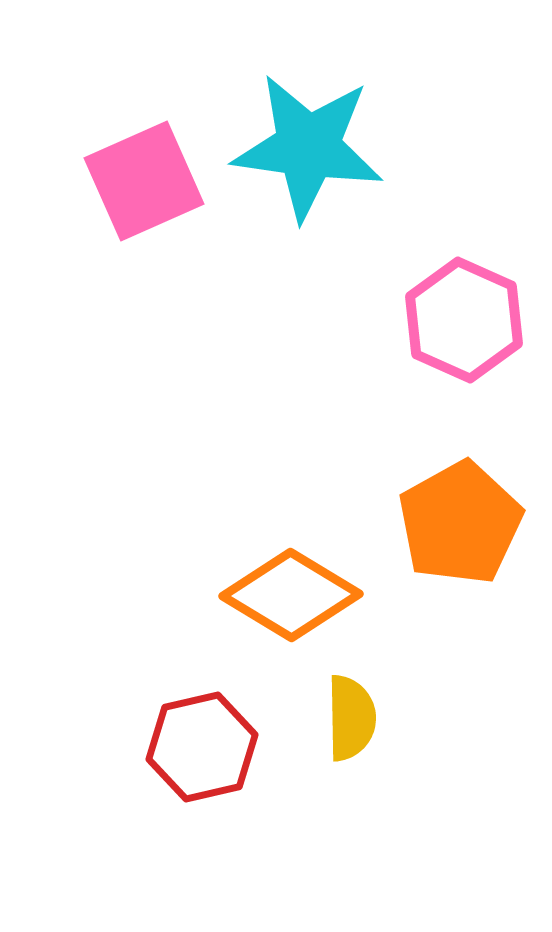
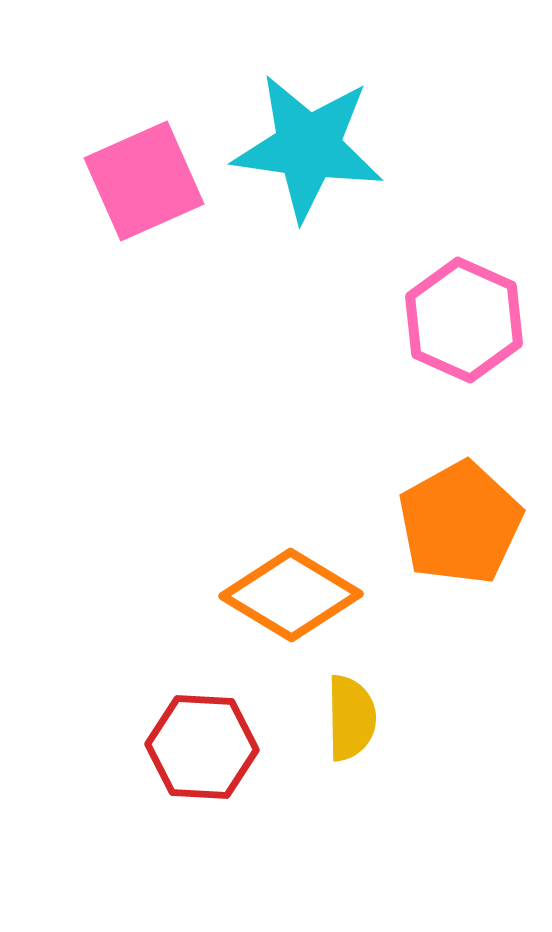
red hexagon: rotated 16 degrees clockwise
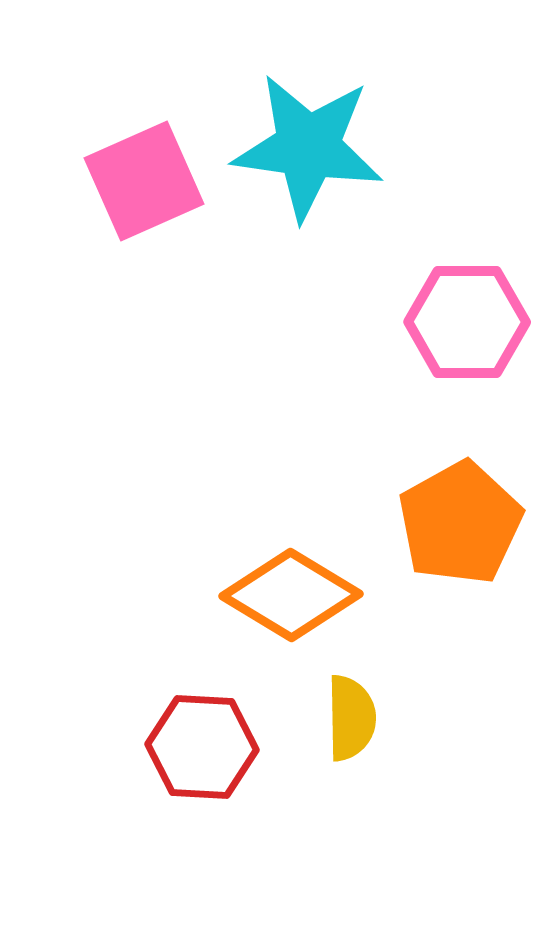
pink hexagon: moved 3 px right, 2 px down; rotated 24 degrees counterclockwise
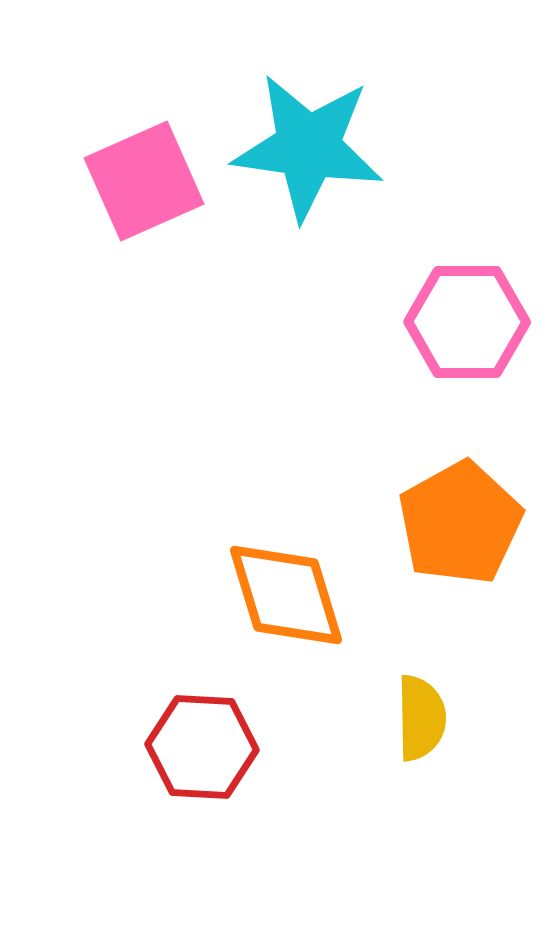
orange diamond: moved 5 px left; rotated 42 degrees clockwise
yellow semicircle: moved 70 px right
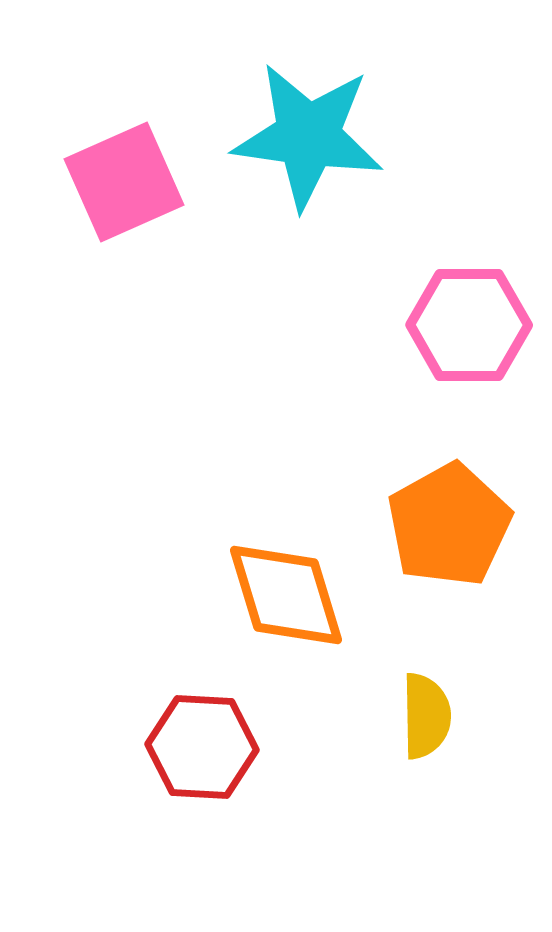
cyan star: moved 11 px up
pink square: moved 20 px left, 1 px down
pink hexagon: moved 2 px right, 3 px down
orange pentagon: moved 11 px left, 2 px down
yellow semicircle: moved 5 px right, 2 px up
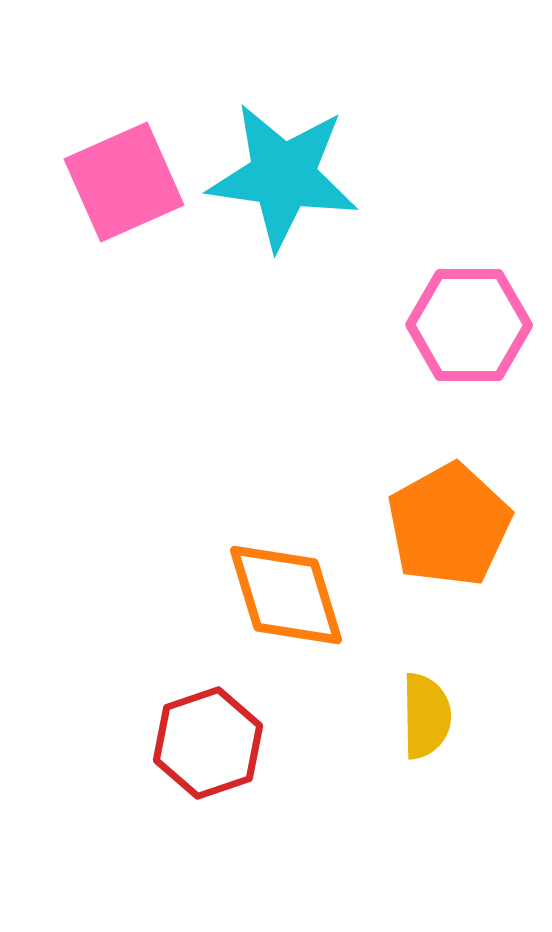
cyan star: moved 25 px left, 40 px down
red hexagon: moved 6 px right, 4 px up; rotated 22 degrees counterclockwise
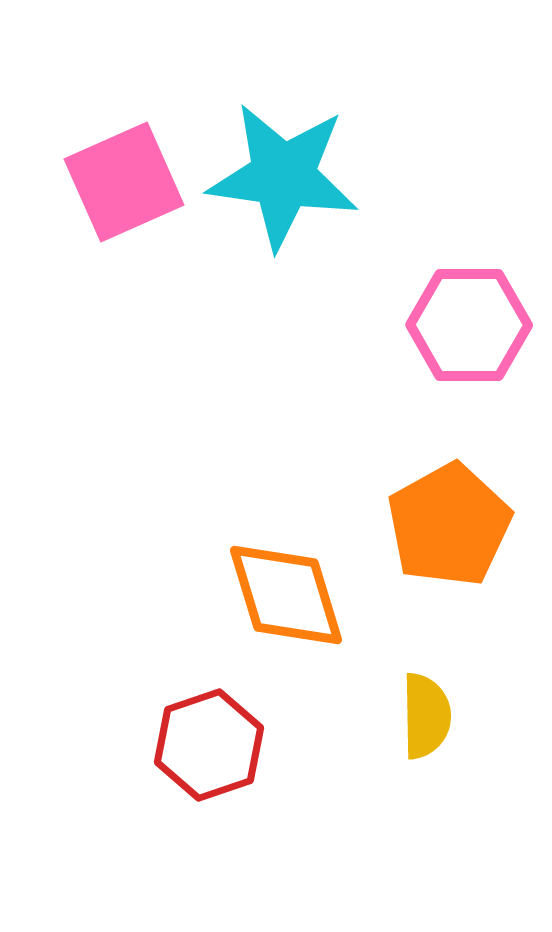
red hexagon: moved 1 px right, 2 px down
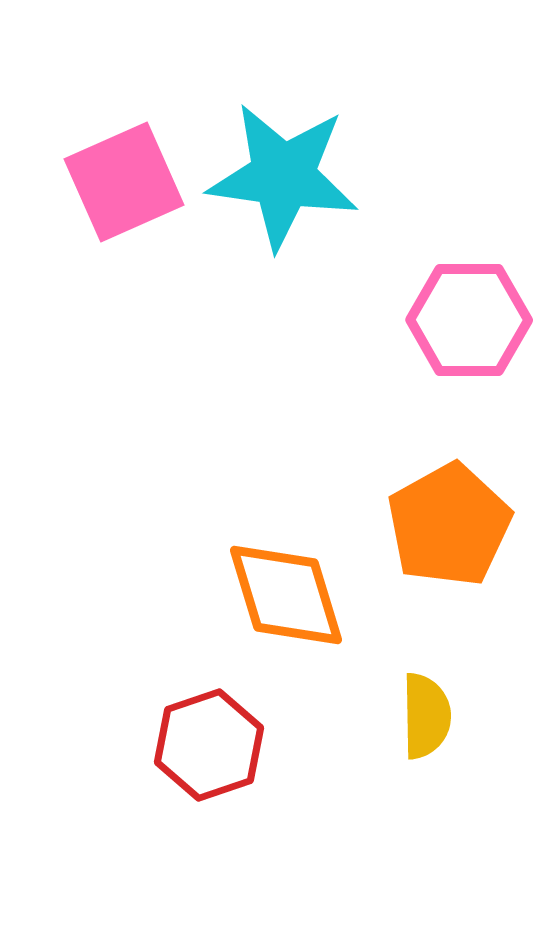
pink hexagon: moved 5 px up
